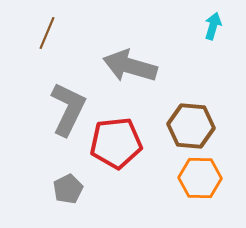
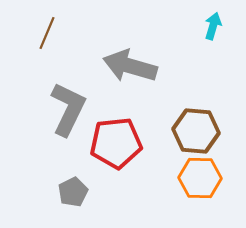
brown hexagon: moved 5 px right, 5 px down
gray pentagon: moved 5 px right, 3 px down
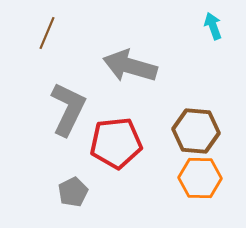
cyan arrow: rotated 36 degrees counterclockwise
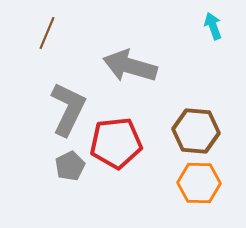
orange hexagon: moved 1 px left, 5 px down
gray pentagon: moved 3 px left, 26 px up
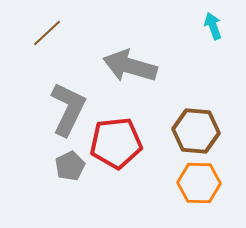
brown line: rotated 24 degrees clockwise
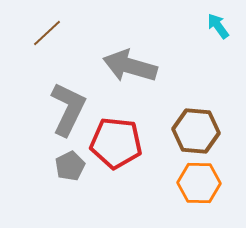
cyan arrow: moved 5 px right; rotated 16 degrees counterclockwise
red pentagon: rotated 12 degrees clockwise
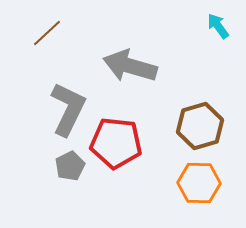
brown hexagon: moved 4 px right, 5 px up; rotated 21 degrees counterclockwise
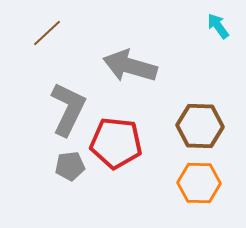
brown hexagon: rotated 18 degrees clockwise
gray pentagon: rotated 20 degrees clockwise
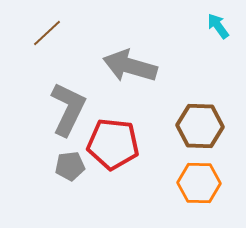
red pentagon: moved 3 px left, 1 px down
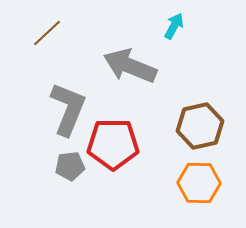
cyan arrow: moved 44 px left; rotated 64 degrees clockwise
gray arrow: rotated 6 degrees clockwise
gray L-shape: rotated 4 degrees counterclockwise
brown hexagon: rotated 15 degrees counterclockwise
red pentagon: rotated 6 degrees counterclockwise
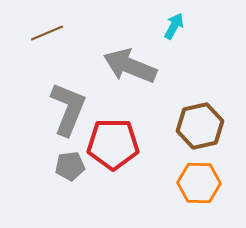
brown line: rotated 20 degrees clockwise
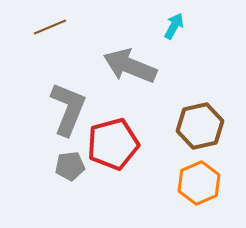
brown line: moved 3 px right, 6 px up
red pentagon: rotated 15 degrees counterclockwise
orange hexagon: rotated 24 degrees counterclockwise
